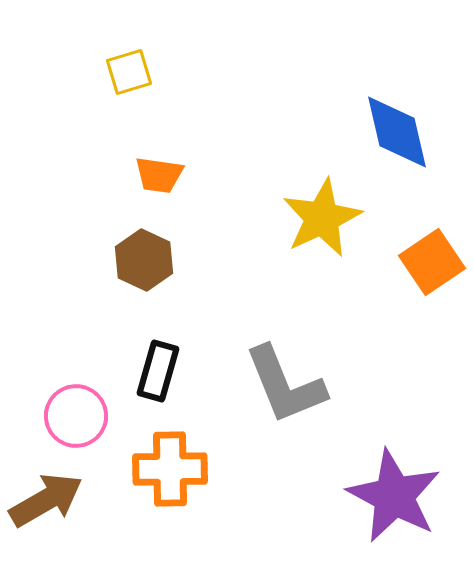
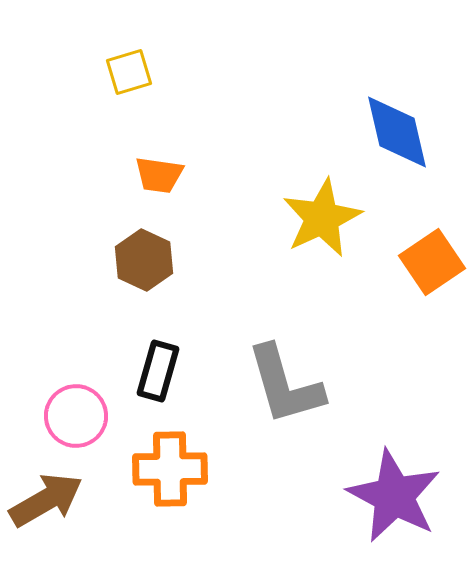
gray L-shape: rotated 6 degrees clockwise
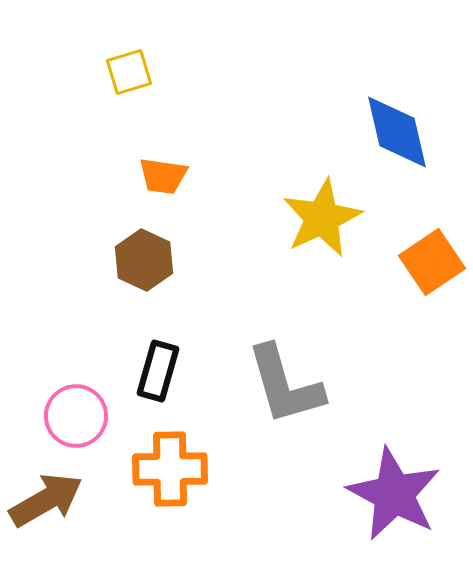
orange trapezoid: moved 4 px right, 1 px down
purple star: moved 2 px up
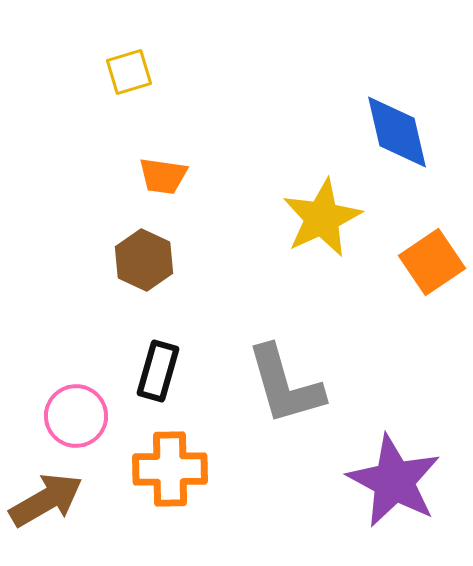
purple star: moved 13 px up
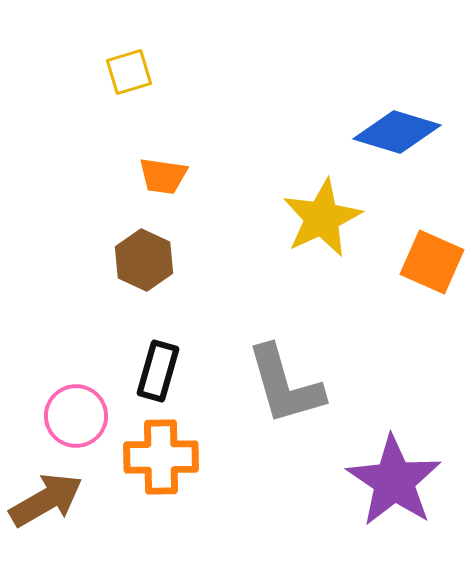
blue diamond: rotated 60 degrees counterclockwise
orange square: rotated 32 degrees counterclockwise
orange cross: moved 9 px left, 12 px up
purple star: rotated 6 degrees clockwise
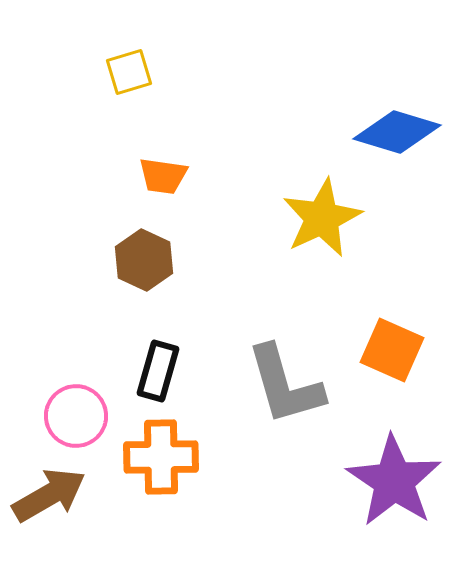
orange square: moved 40 px left, 88 px down
brown arrow: moved 3 px right, 5 px up
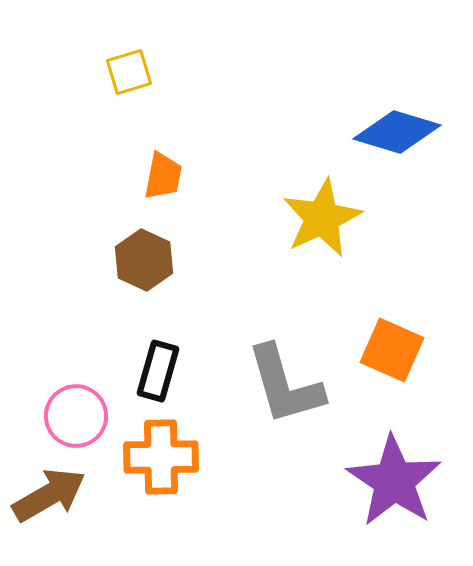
orange trapezoid: rotated 87 degrees counterclockwise
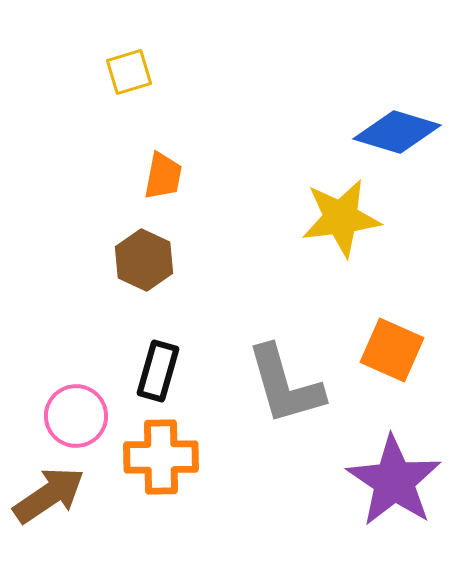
yellow star: moved 19 px right; rotated 18 degrees clockwise
brown arrow: rotated 4 degrees counterclockwise
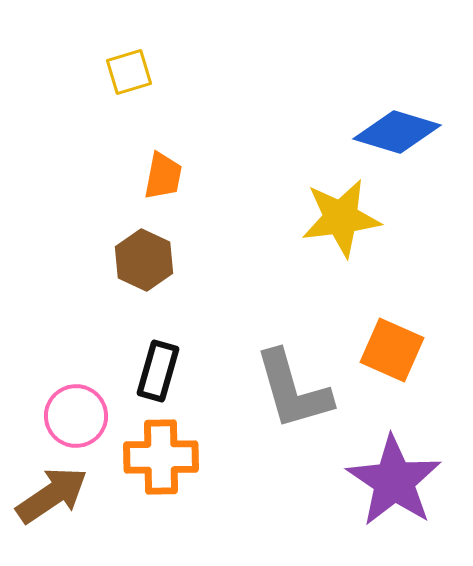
gray L-shape: moved 8 px right, 5 px down
brown arrow: moved 3 px right
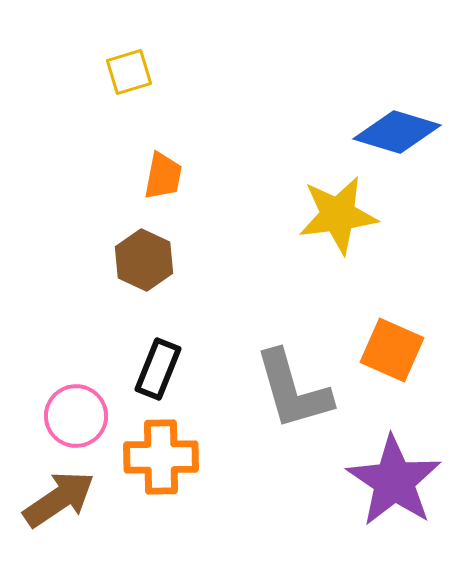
yellow star: moved 3 px left, 3 px up
black rectangle: moved 2 px up; rotated 6 degrees clockwise
brown arrow: moved 7 px right, 4 px down
